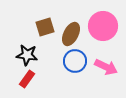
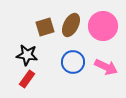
brown ellipse: moved 9 px up
blue circle: moved 2 px left, 1 px down
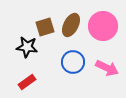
black star: moved 8 px up
pink arrow: moved 1 px right, 1 px down
red rectangle: moved 3 px down; rotated 18 degrees clockwise
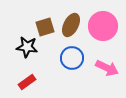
blue circle: moved 1 px left, 4 px up
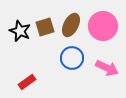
black star: moved 7 px left, 16 px up; rotated 15 degrees clockwise
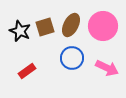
red rectangle: moved 11 px up
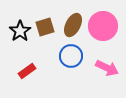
brown ellipse: moved 2 px right
black star: rotated 15 degrees clockwise
blue circle: moved 1 px left, 2 px up
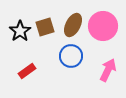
pink arrow: moved 1 px right, 2 px down; rotated 90 degrees counterclockwise
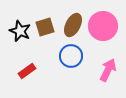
black star: rotated 15 degrees counterclockwise
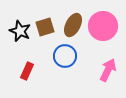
blue circle: moved 6 px left
red rectangle: rotated 30 degrees counterclockwise
